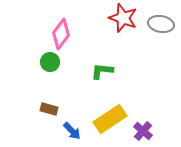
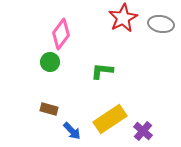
red star: rotated 24 degrees clockwise
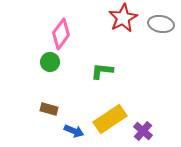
blue arrow: moved 2 px right; rotated 24 degrees counterclockwise
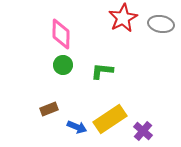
pink diamond: rotated 36 degrees counterclockwise
green circle: moved 13 px right, 3 px down
brown rectangle: rotated 36 degrees counterclockwise
blue arrow: moved 3 px right, 4 px up
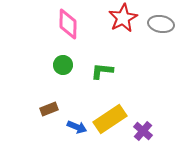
pink diamond: moved 7 px right, 10 px up
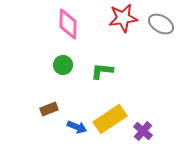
red star: rotated 20 degrees clockwise
gray ellipse: rotated 20 degrees clockwise
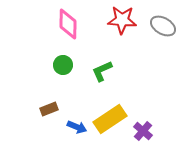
red star: moved 1 px left, 2 px down; rotated 12 degrees clockwise
gray ellipse: moved 2 px right, 2 px down
green L-shape: rotated 30 degrees counterclockwise
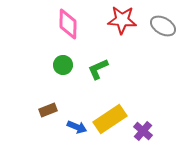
green L-shape: moved 4 px left, 2 px up
brown rectangle: moved 1 px left, 1 px down
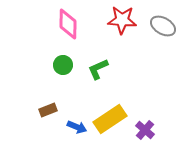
purple cross: moved 2 px right, 1 px up
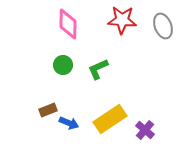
gray ellipse: rotated 40 degrees clockwise
blue arrow: moved 8 px left, 4 px up
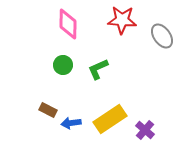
gray ellipse: moved 1 px left, 10 px down; rotated 15 degrees counterclockwise
brown rectangle: rotated 48 degrees clockwise
blue arrow: moved 2 px right; rotated 150 degrees clockwise
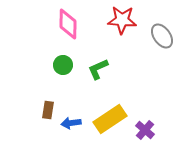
brown rectangle: rotated 72 degrees clockwise
